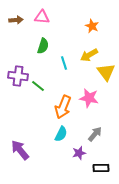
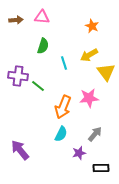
pink star: rotated 18 degrees counterclockwise
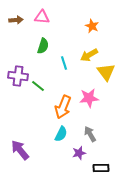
gray arrow: moved 5 px left; rotated 70 degrees counterclockwise
